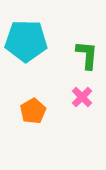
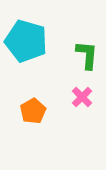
cyan pentagon: rotated 15 degrees clockwise
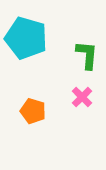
cyan pentagon: moved 3 px up
orange pentagon: rotated 25 degrees counterclockwise
